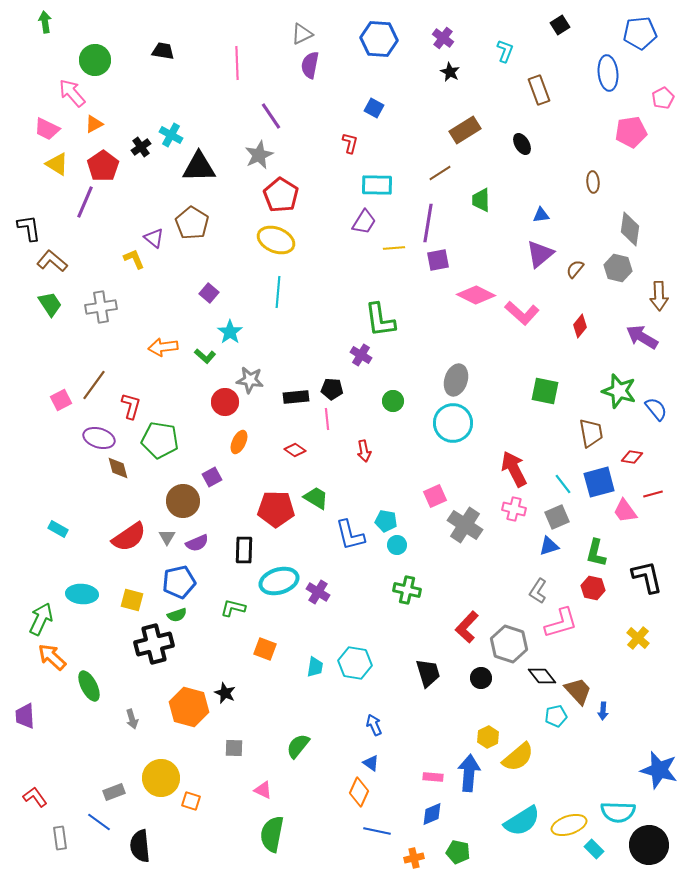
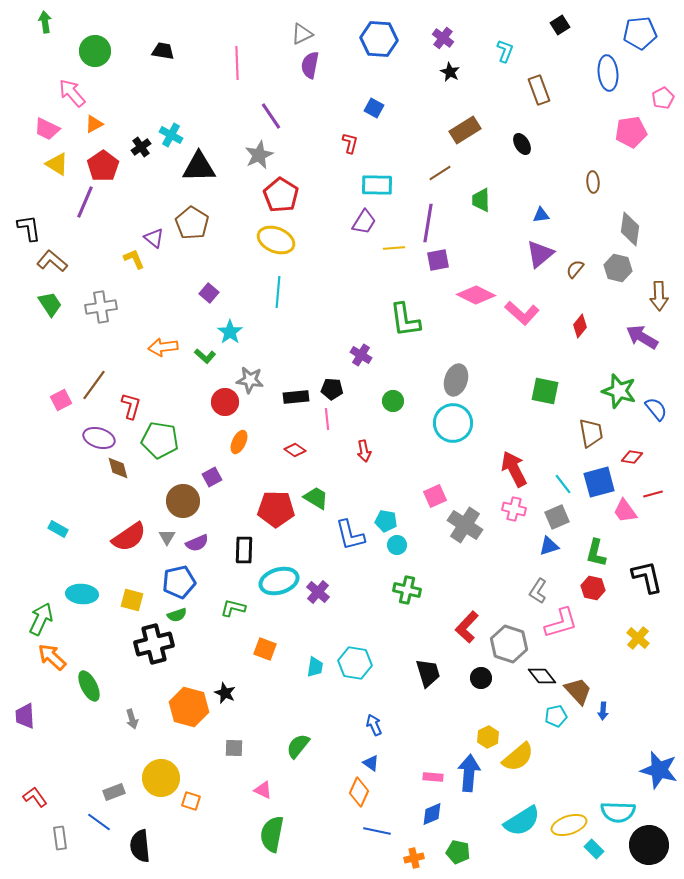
green circle at (95, 60): moved 9 px up
green L-shape at (380, 320): moved 25 px right
purple cross at (318, 592): rotated 10 degrees clockwise
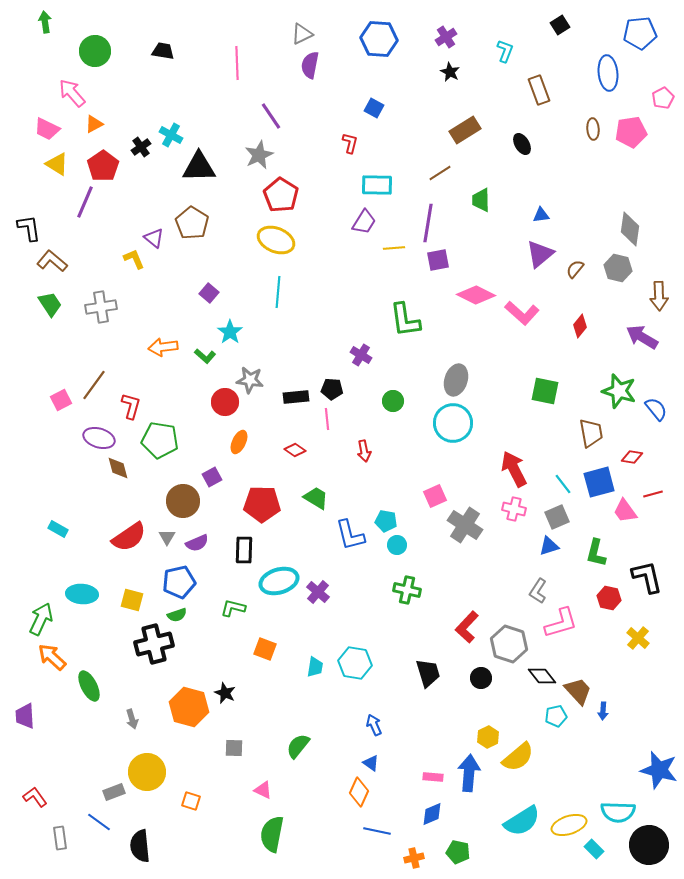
purple cross at (443, 38): moved 3 px right, 1 px up; rotated 20 degrees clockwise
brown ellipse at (593, 182): moved 53 px up
red pentagon at (276, 509): moved 14 px left, 5 px up
red hexagon at (593, 588): moved 16 px right, 10 px down
yellow circle at (161, 778): moved 14 px left, 6 px up
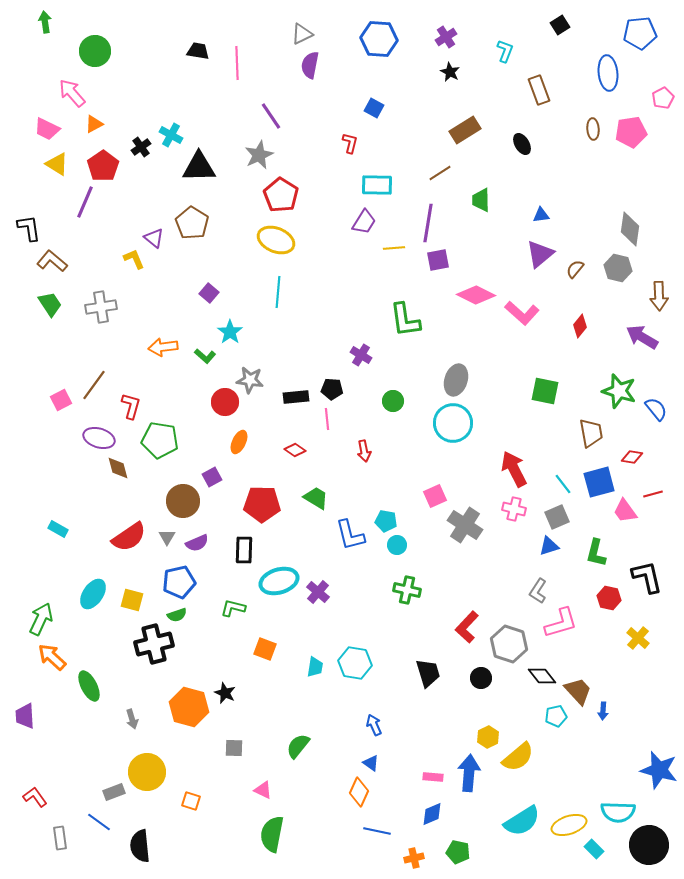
black trapezoid at (163, 51): moved 35 px right
cyan ellipse at (82, 594): moved 11 px right; rotated 60 degrees counterclockwise
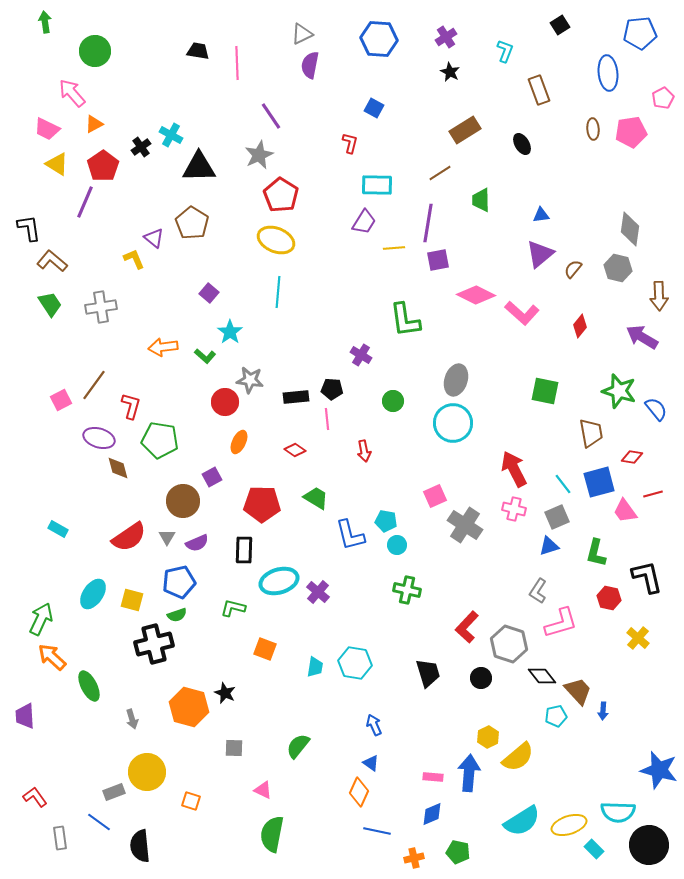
brown semicircle at (575, 269): moved 2 px left
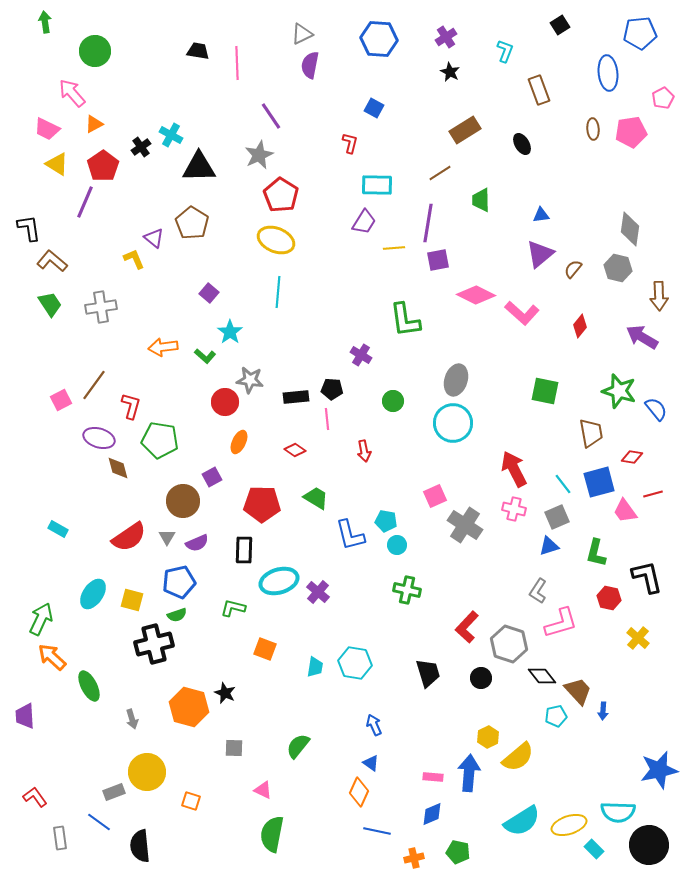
blue star at (659, 770): rotated 27 degrees counterclockwise
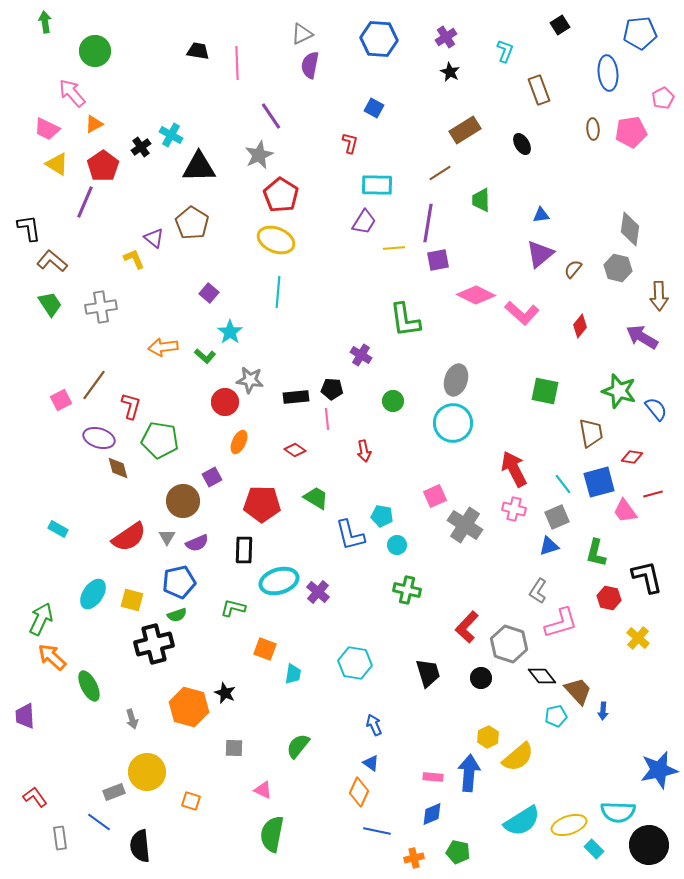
cyan pentagon at (386, 521): moved 4 px left, 5 px up
cyan trapezoid at (315, 667): moved 22 px left, 7 px down
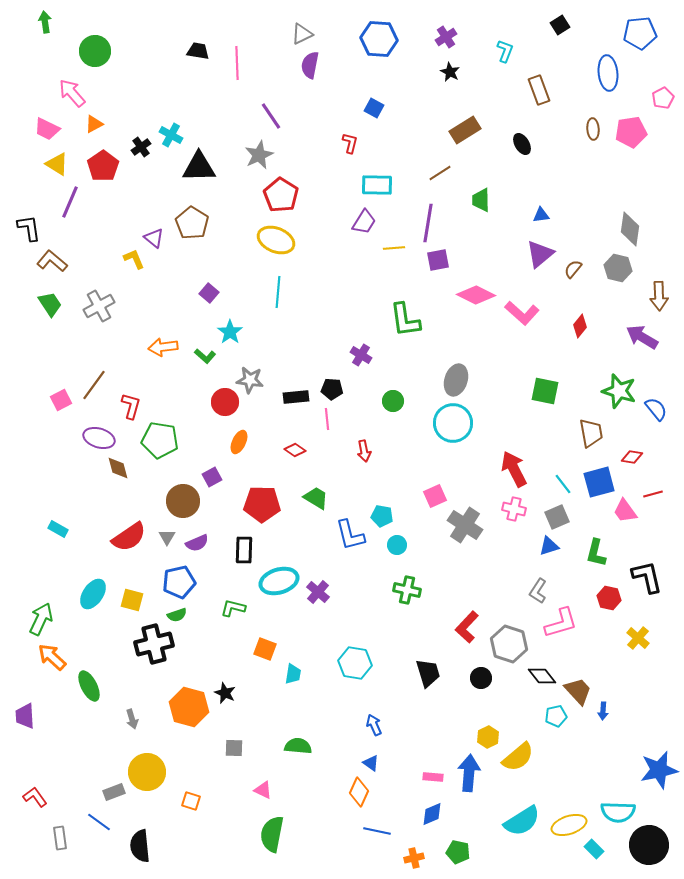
purple line at (85, 202): moved 15 px left
gray cross at (101, 307): moved 2 px left, 1 px up; rotated 20 degrees counterclockwise
green semicircle at (298, 746): rotated 56 degrees clockwise
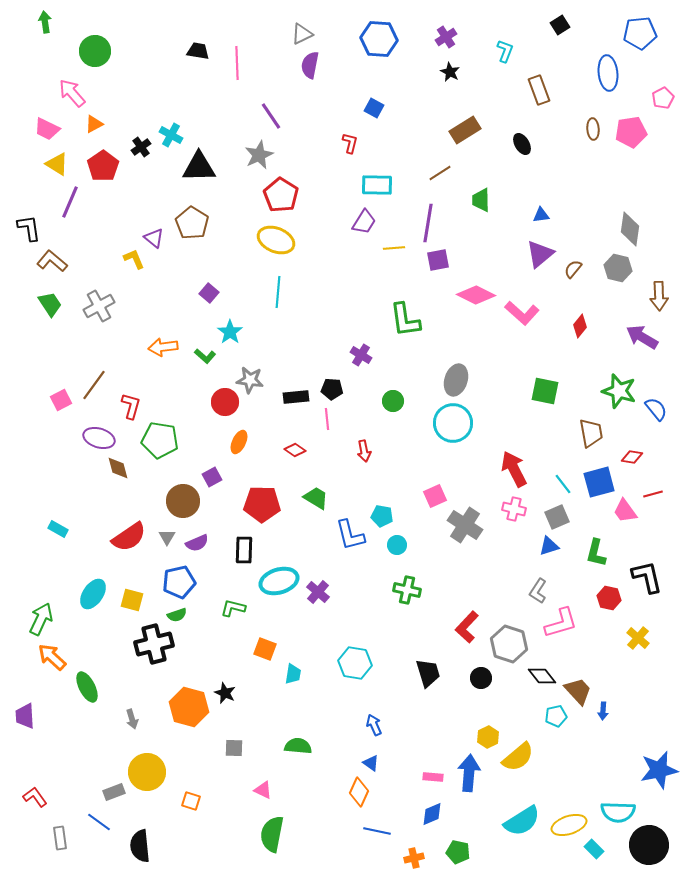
green ellipse at (89, 686): moved 2 px left, 1 px down
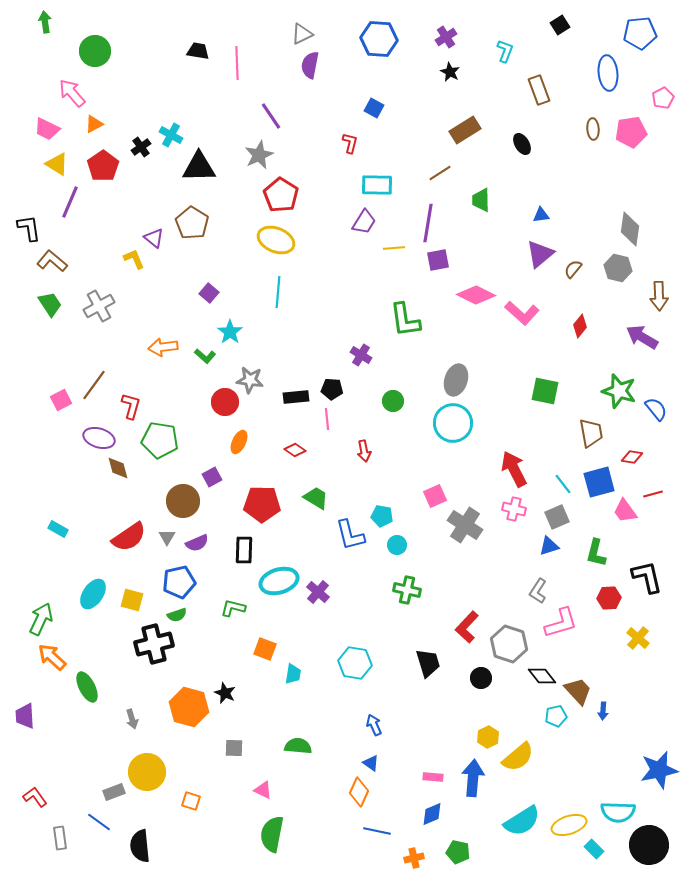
red hexagon at (609, 598): rotated 15 degrees counterclockwise
black trapezoid at (428, 673): moved 10 px up
blue arrow at (469, 773): moved 4 px right, 5 px down
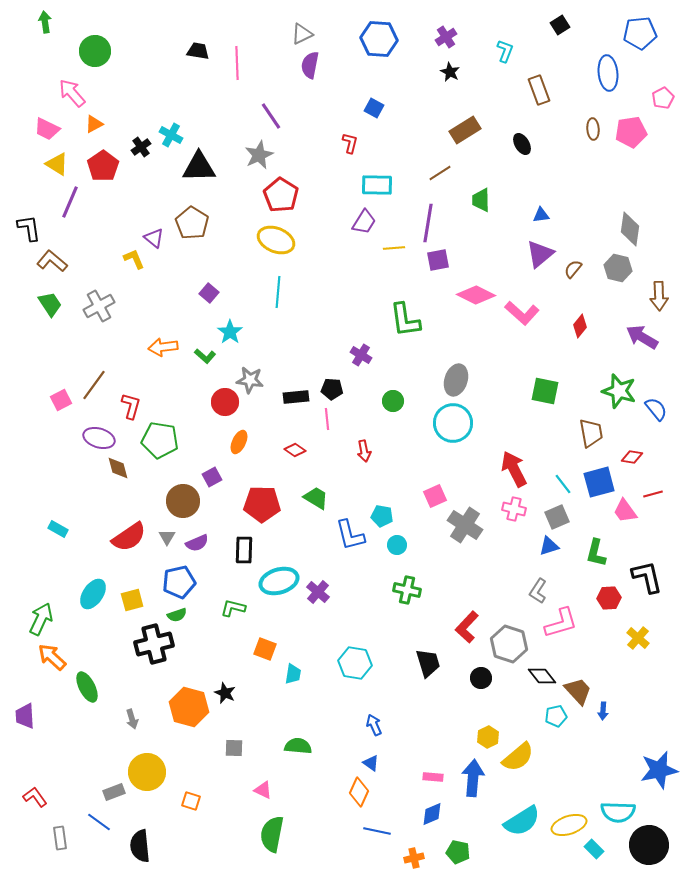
yellow square at (132, 600): rotated 30 degrees counterclockwise
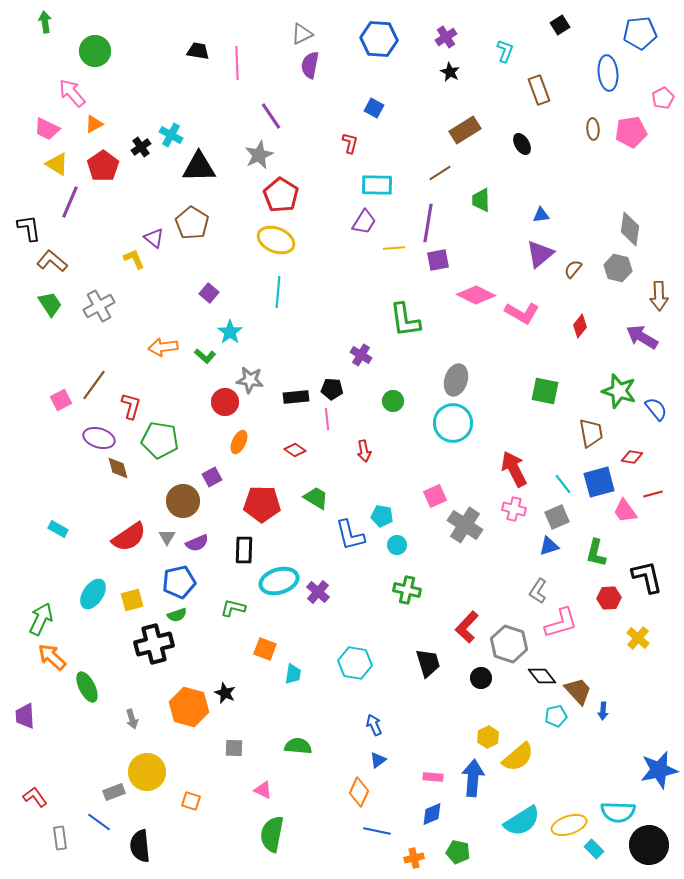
pink L-shape at (522, 313): rotated 12 degrees counterclockwise
blue triangle at (371, 763): moved 7 px right, 3 px up; rotated 48 degrees clockwise
